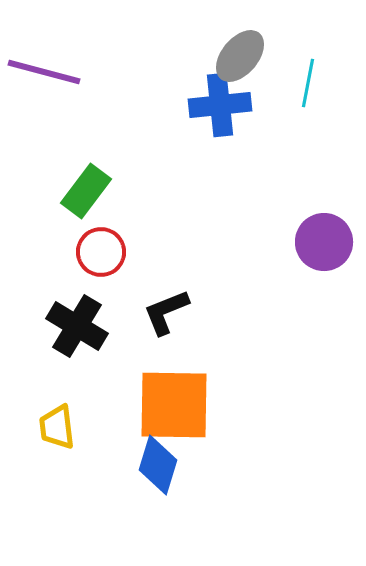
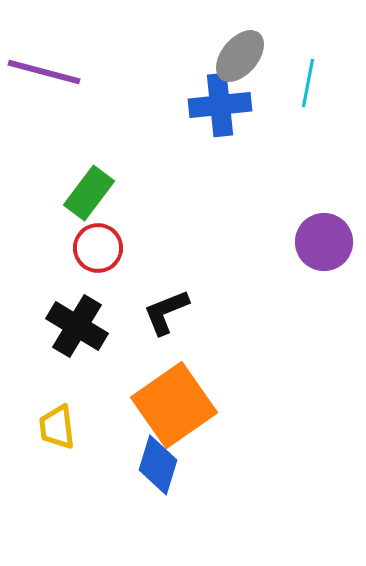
green rectangle: moved 3 px right, 2 px down
red circle: moved 3 px left, 4 px up
orange square: rotated 36 degrees counterclockwise
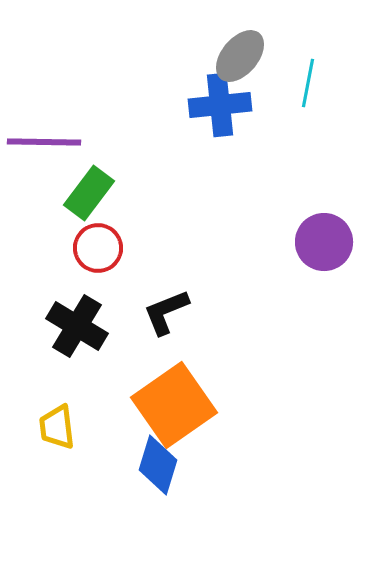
purple line: moved 70 px down; rotated 14 degrees counterclockwise
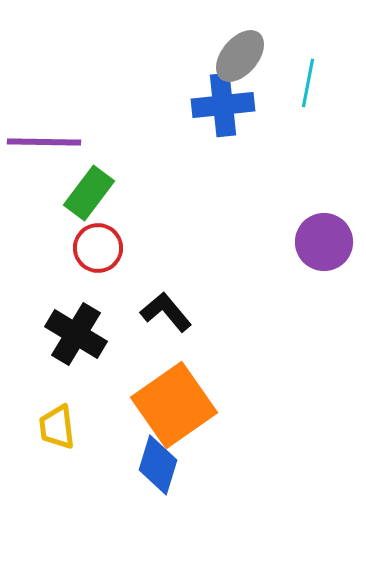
blue cross: moved 3 px right
black L-shape: rotated 72 degrees clockwise
black cross: moved 1 px left, 8 px down
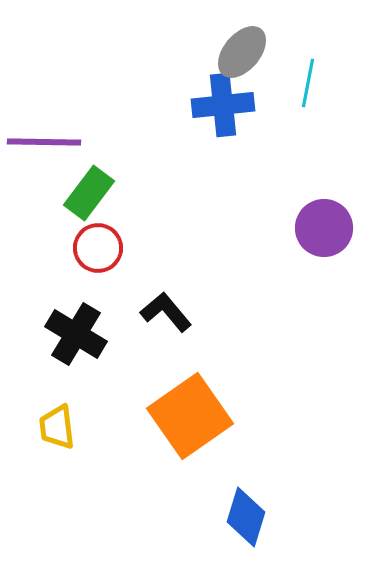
gray ellipse: moved 2 px right, 4 px up
purple circle: moved 14 px up
orange square: moved 16 px right, 11 px down
blue diamond: moved 88 px right, 52 px down
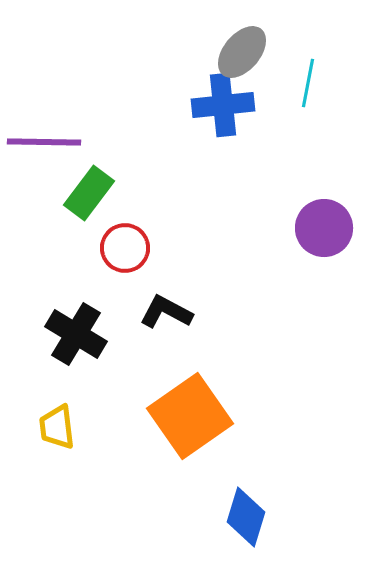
red circle: moved 27 px right
black L-shape: rotated 22 degrees counterclockwise
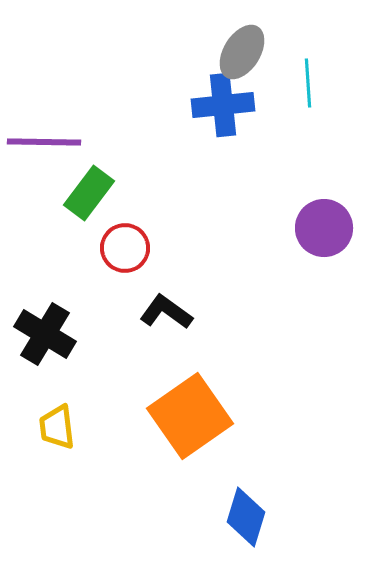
gray ellipse: rotated 8 degrees counterclockwise
cyan line: rotated 15 degrees counterclockwise
black L-shape: rotated 8 degrees clockwise
black cross: moved 31 px left
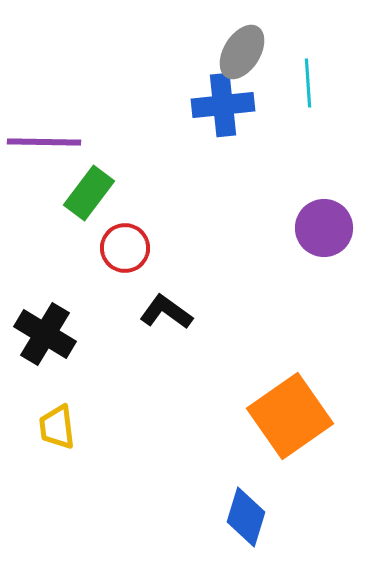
orange square: moved 100 px right
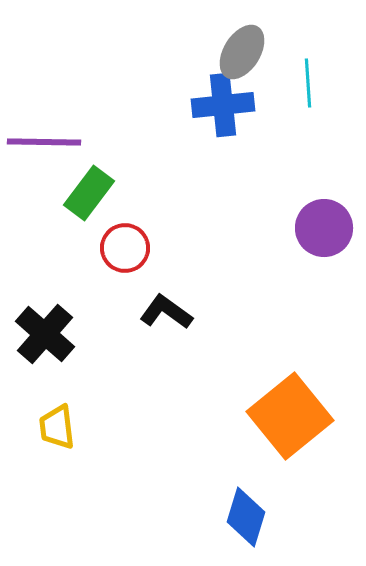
black cross: rotated 10 degrees clockwise
orange square: rotated 4 degrees counterclockwise
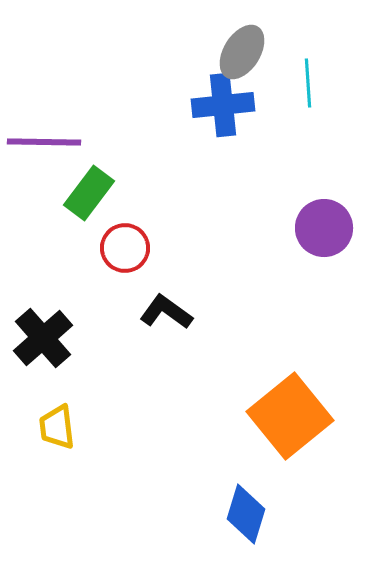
black cross: moved 2 px left, 4 px down; rotated 8 degrees clockwise
blue diamond: moved 3 px up
